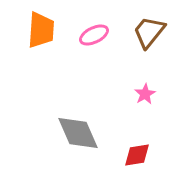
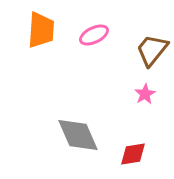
brown trapezoid: moved 3 px right, 18 px down
gray diamond: moved 2 px down
red diamond: moved 4 px left, 1 px up
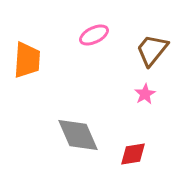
orange trapezoid: moved 14 px left, 30 px down
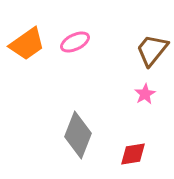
pink ellipse: moved 19 px left, 7 px down
orange trapezoid: moved 16 px up; rotated 51 degrees clockwise
gray diamond: rotated 45 degrees clockwise
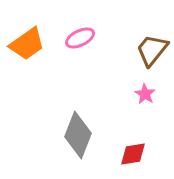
pink ellipse: moved 5 px right, 4 px up
pink star: rotated 10 degrees counterclockwise
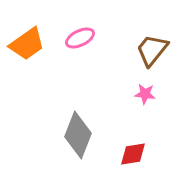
pink star: rotated 25 degrees counterclockwise
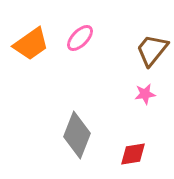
pink ellipse: rotated 20 degrees counterclockwise
orange trapezoid: moved 4 px right
pink star: rotated 15 degrees counterclockwise
gray diamond: moved 1 px left
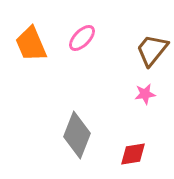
pink ellipse: moved 2 px right
orange trapezoid: rotated 102 degrees clockwise
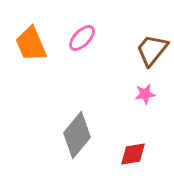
gray diamond: rotated 18 degrees clockwise
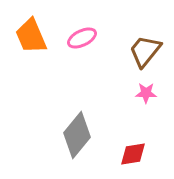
pink ellipse: rotated 20 degrees clockwise
orange trapezoid: moved 8 px up
brown trapezoid: moved 7 px left, 1 px down
pink star: moved 1 px right, 1 px up; rotated 10 degrees clockwise
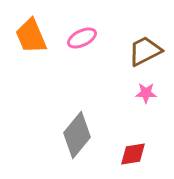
brown trapezoid: rotated 24 degrees clockwise
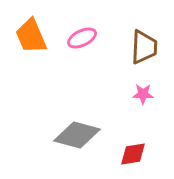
brown trapezoid: moved 1 px left, 4 px up; rotated 120 degrees clockwise
pink star: moved 3 px left, 1 px down
gray diamond: rotated 66 degrees clockwise
